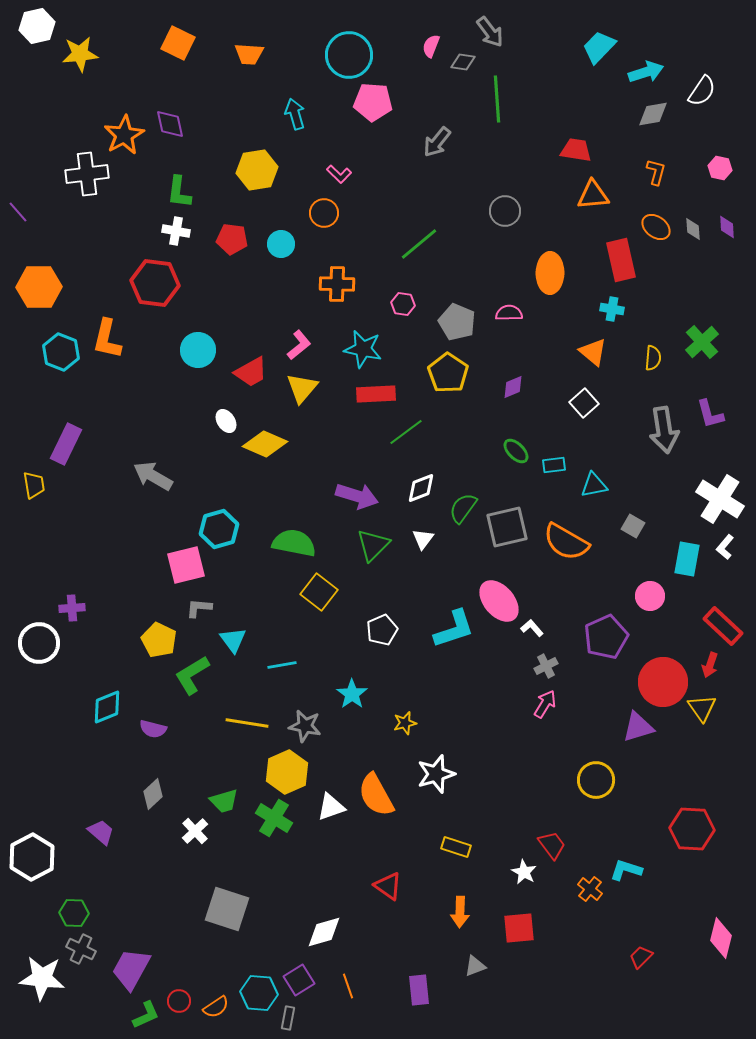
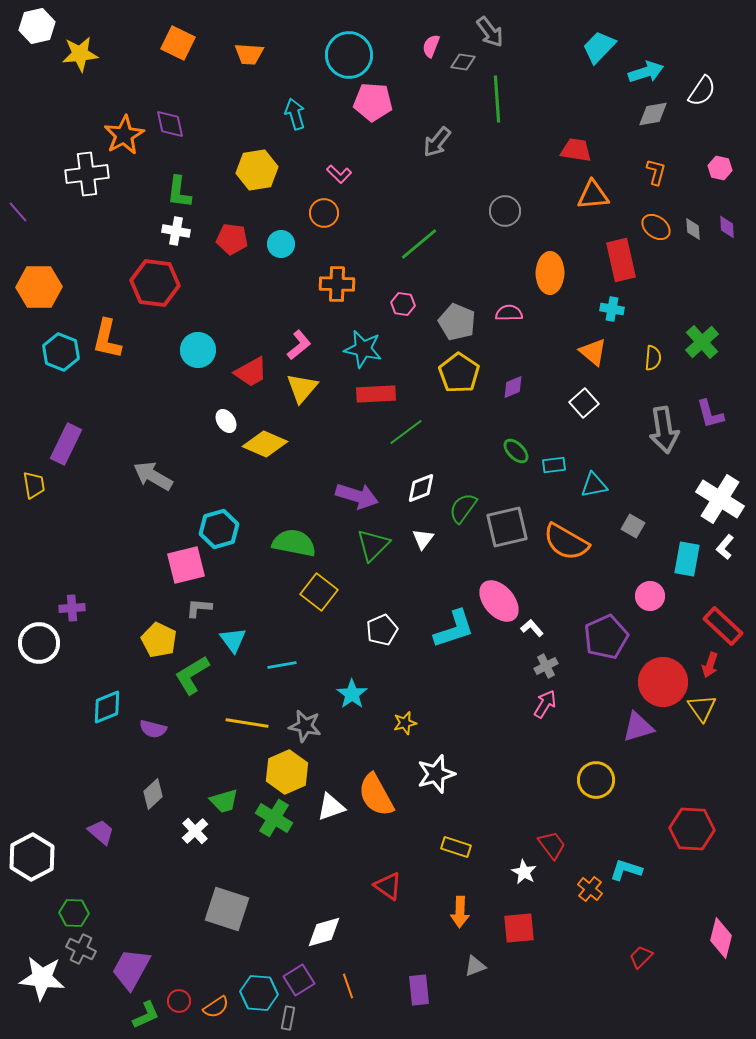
yellow pentagon at (448, 373): moved 11 px right
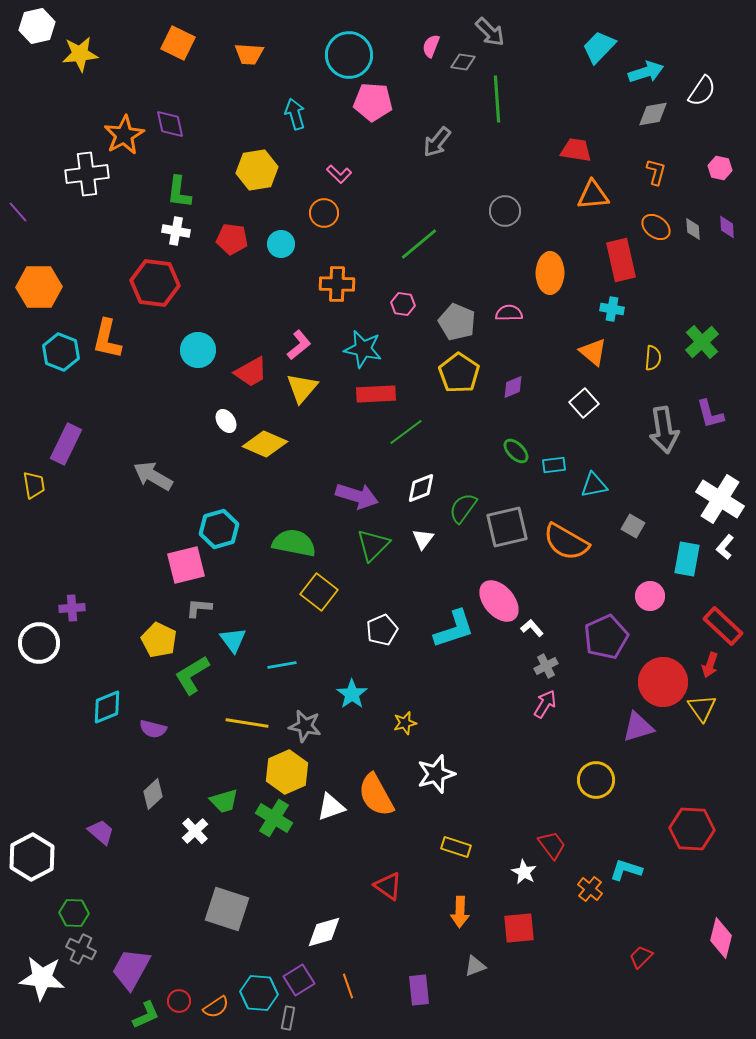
gray arrow at (490, 32): rotated 8 degrees counterclockwise
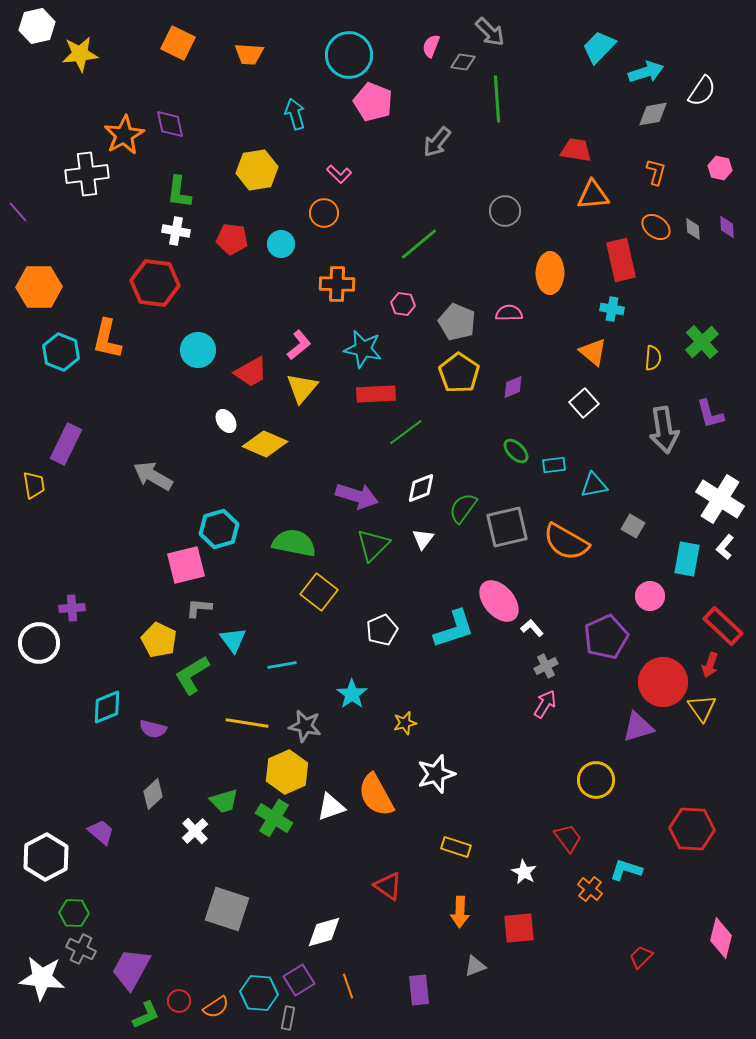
pink pentagon at (373, 102): rotated 18 degrees clockwise
red trapezoid at (552, 845): moved 16 px right, 7 px up
white hexagon at (32, 857): moved 14 px right
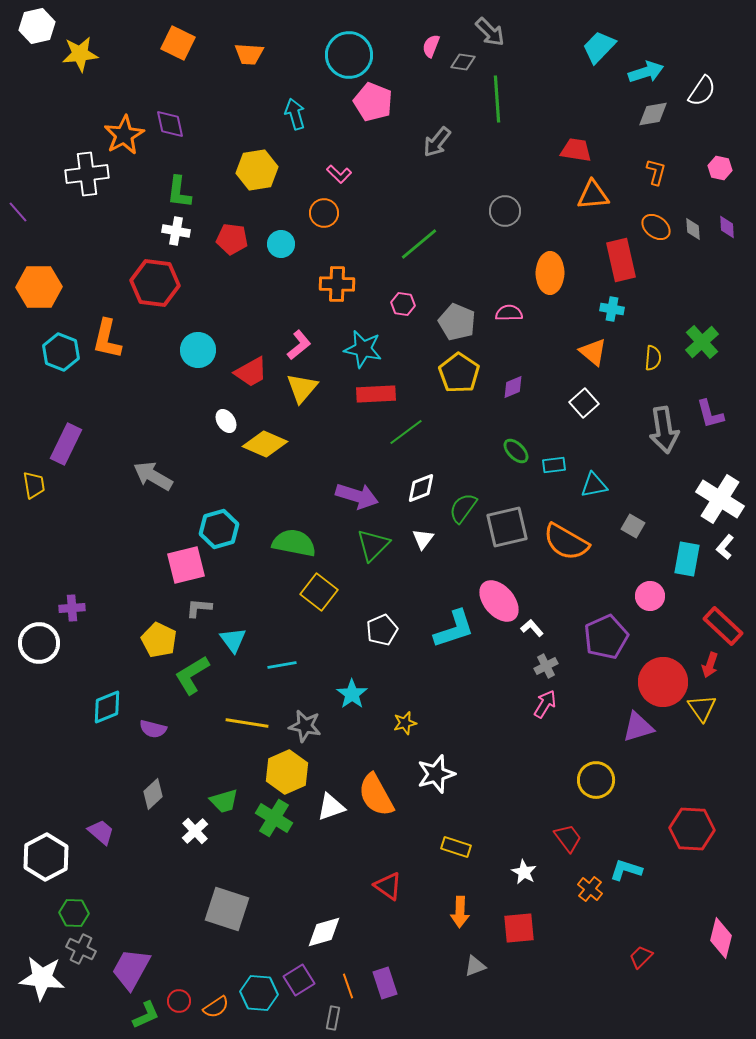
purple rectangle at (419, 990): moved 34 px left, 7 px up; rotated 12 degrees counterclockwise
gray rectangle at (288, 1018): moved 45 px right
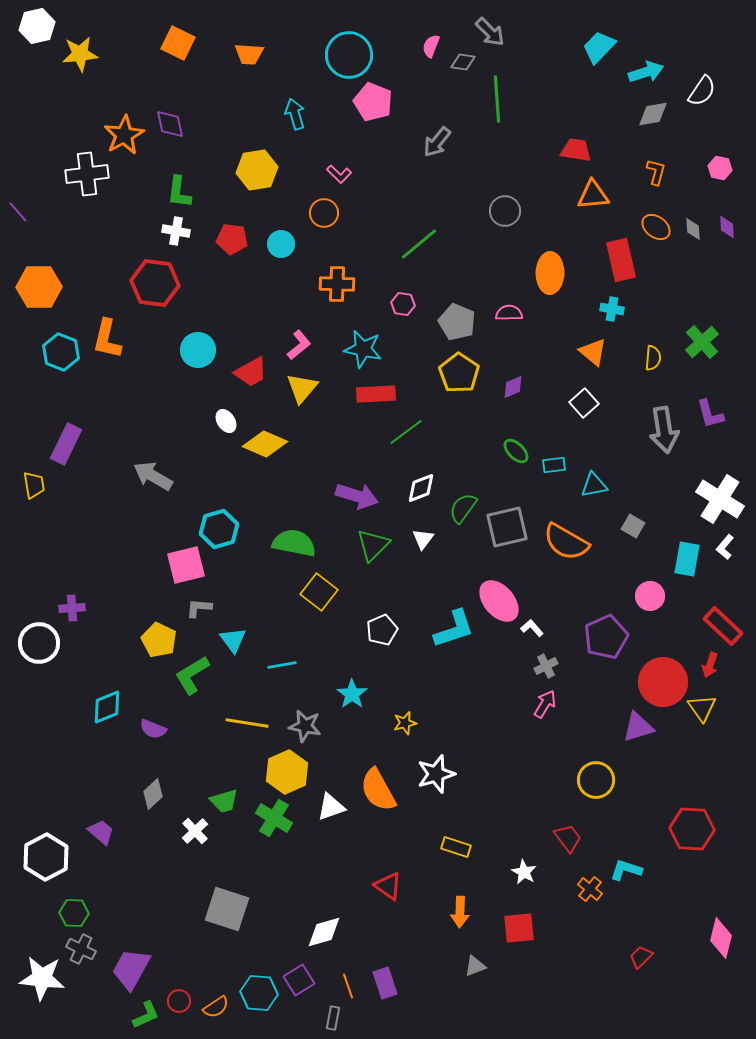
purple semicircle at (153, 729): rotated 8 degrees clockwise
orange semicircle at (376, 795): moved 2 px right, 5 px up
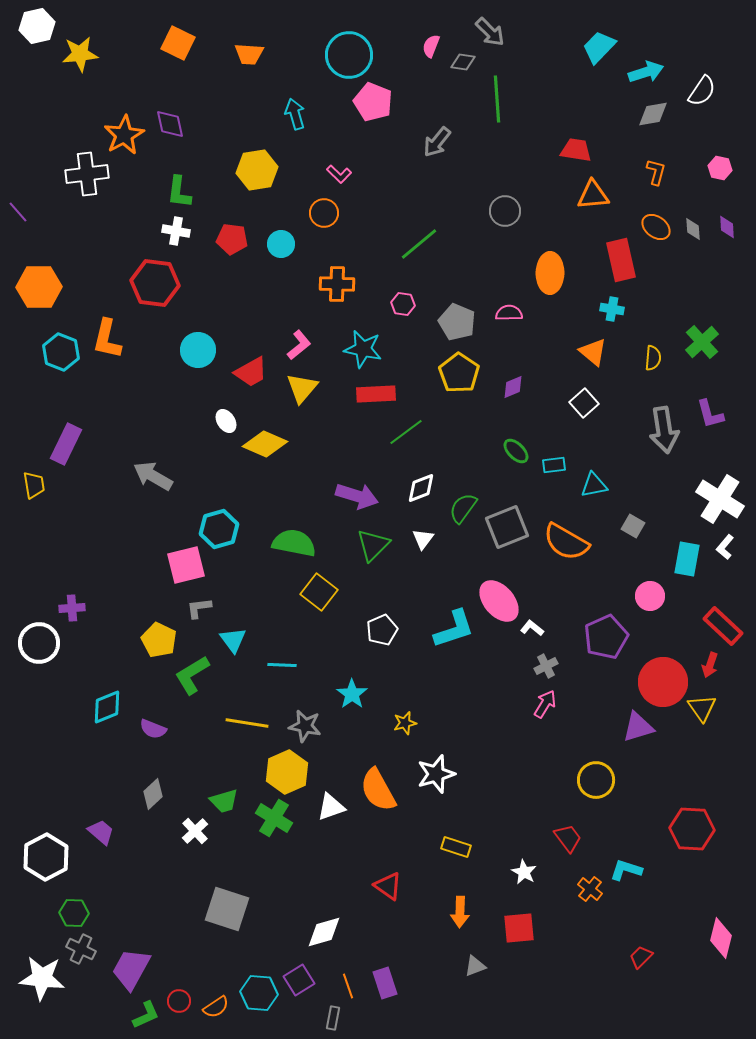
gray square at (507, 527): rotated 9 degrees counterclockwise
gray L-shape at (199, 608): rotated 12 degrees counterclockwise
white L-shape at (532, 628): rotated 10 degrees counterclockwise
cyan line at (282, 665): rotated 12 degrees clockwise
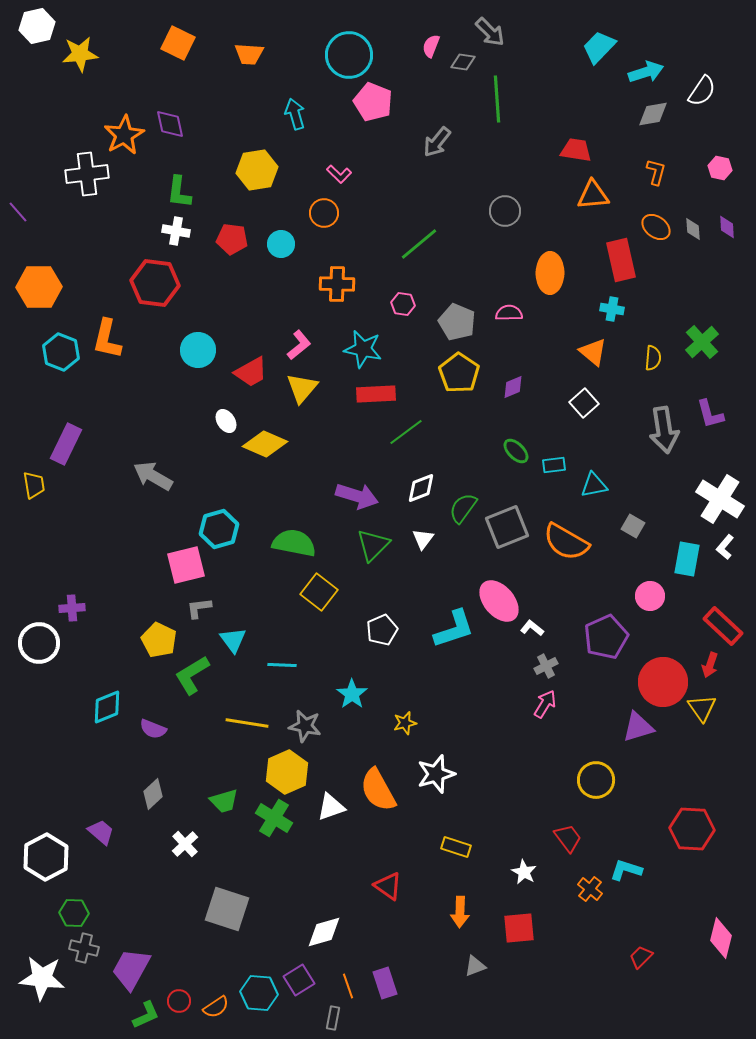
white cross at (195, 831): moved 10 px left, 13 px down
gray cross at (81, 949): moved 3 px right, 1 px up; rotated 12 degrees counterclockwise
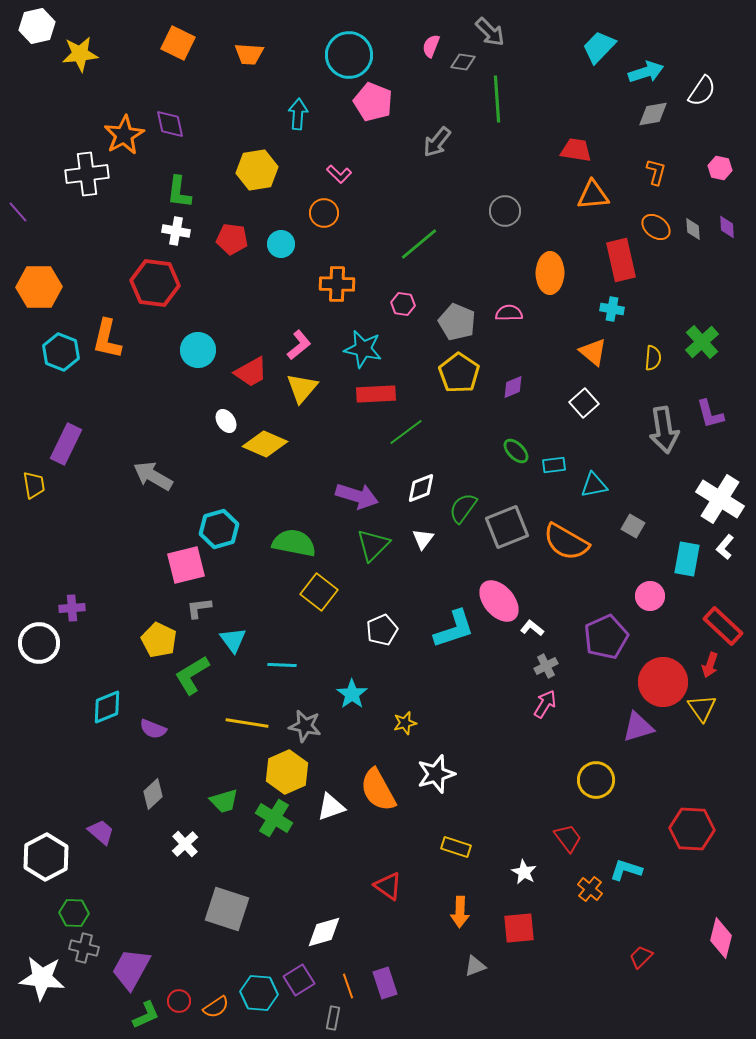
cyan arrow at (295, 114): moved 3 px right; rotated 20 degrees clockwise
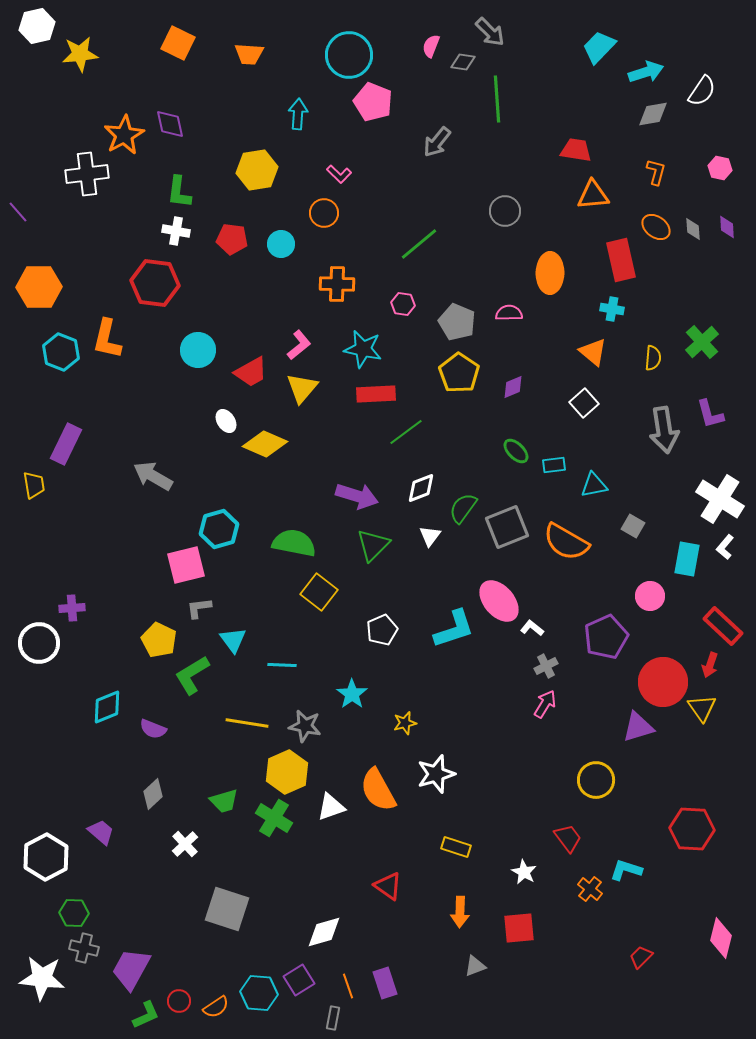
white triangle at (423, 539): moved 7 px right, 3 px up
